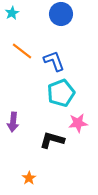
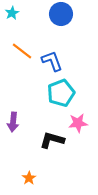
blue L-shape: moved 2 px left
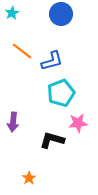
blue L-shape: rotated 95 degrees clockwise
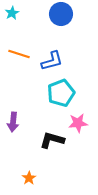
orange line: moved 3 px left, 3 px down; rotated 20 degrees counterclockwise
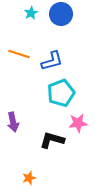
cyan star: moved 19 px right
purple arrow: rotated 18 degrees counterclockwise
orange star: rotated 16 degrees clockwise
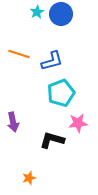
cyan star: moved 6 px right, 1 px up
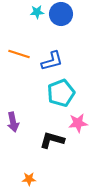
cyan star: rotated 24 degrees clockwise
orange star: moved 1 px down; rotated 16 degrees clockwise
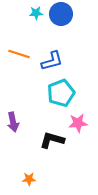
cyan star: moved 1 px left, 1 px down
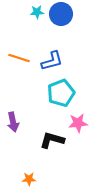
cyan star: moved 1 px right, 1 px up
orange line: moved 4 px down
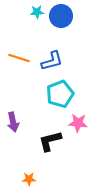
blue circle: moved 2 px down
cyan pentagon: moved 1 px left, 1 px down
pink star: rotated 12 degrees clockwise
black L-shape: moved 2 px left, 1 px down; rotated 30 degrees counterclockwise
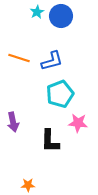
cyan star: rotated 24 degrees counterclockwise
black L-shape: rotated 75 degrees counterclockwise
orange star: moved 1 px left, 6 px down
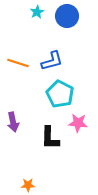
blue circle: moved 6 px right
orange line: moved 1 px left, 5 px down
cyan pentagon: rotated 24 degrees counterclockwise
black L-shape: moved 3 px up
